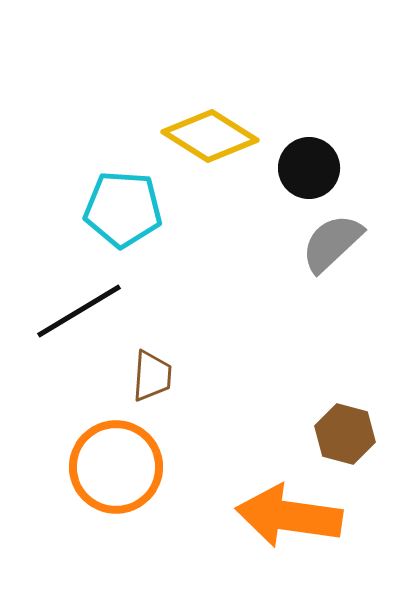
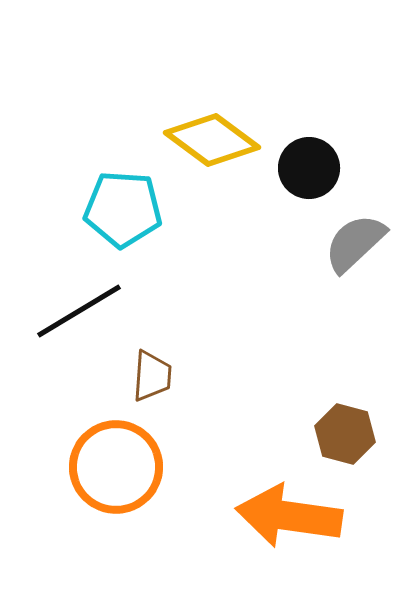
yellow diamond: moved 2 px right, 4 px down; rotated 4 degrees clockwise
gray semicircle: moved 23 px right
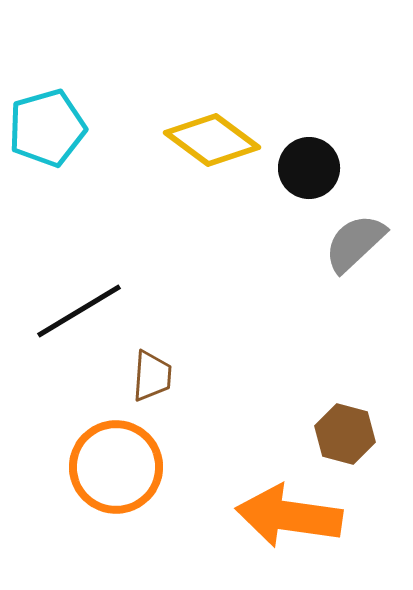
cyan pentagon: moved 76 px left, 81 px up; rotated 20 degrees counterclockwise
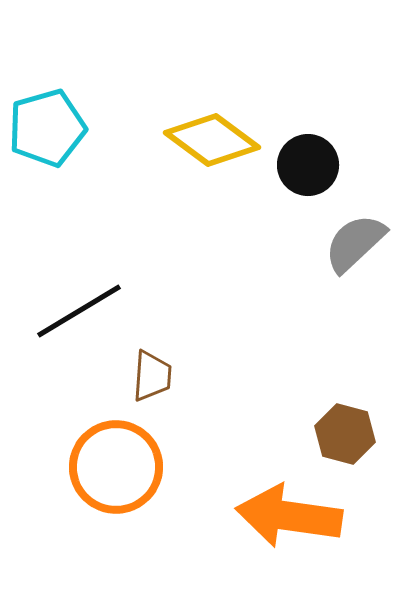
black circle: moved 1 px left, 3 px up
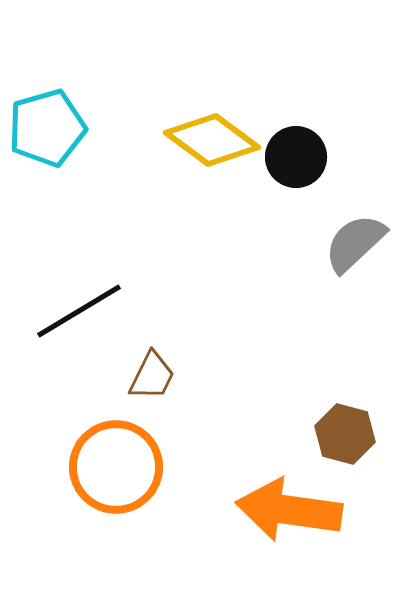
black circle: moved 12 px left, 8 px up
brown trapezoid: rotated 22 degrees clockwise
orange arrow: moved 6 px up
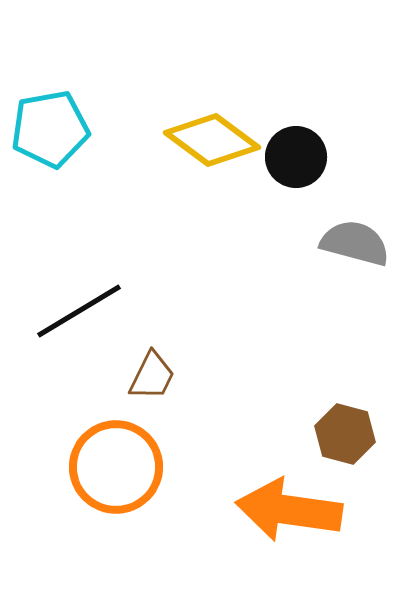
cyan pentagon: moved 3 px right, 1 px down; rotated 6 degrees clockwise
gray semicircle: rotated 58 degrees clockwise
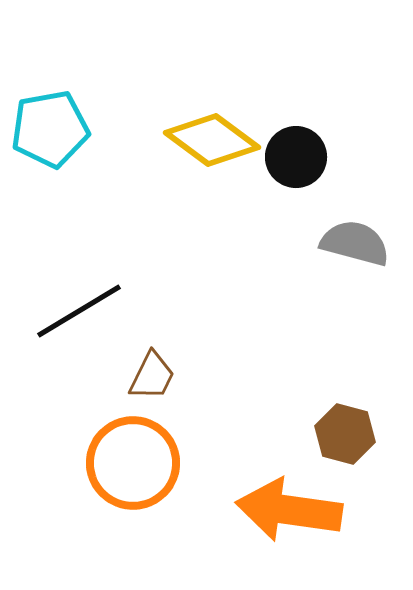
orange circle: moved 17 px right, 4 px up
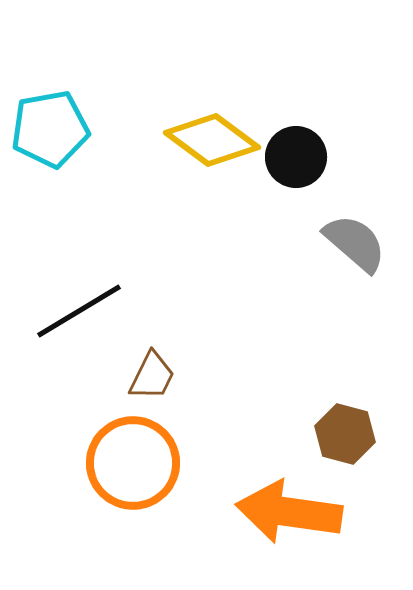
gray semicircle: rotated 26 degrees clockwise
orange arrow: moved 2 px down
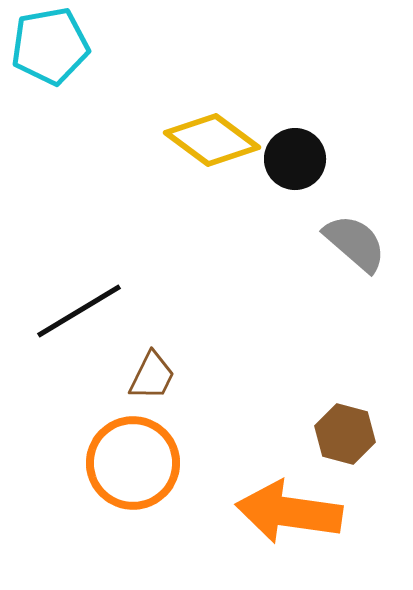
cyan pentagon: moved 83 px up
black circle: moved 1 px left, 2 px down
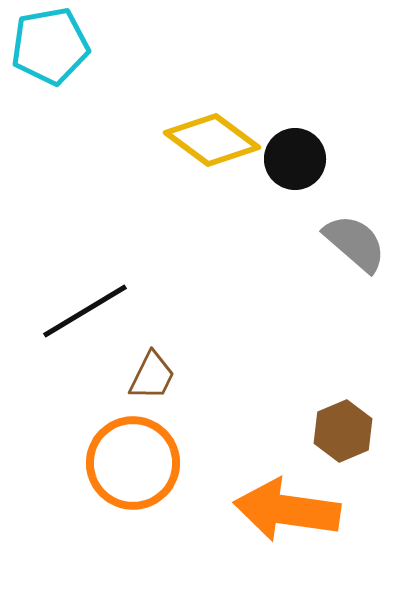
black line: moved 6 px right
brown hexagon: moved 2 px left, 3 px up; rotated 22 degrees clockwise
orange arrow: moved 2 px left, 2 px up
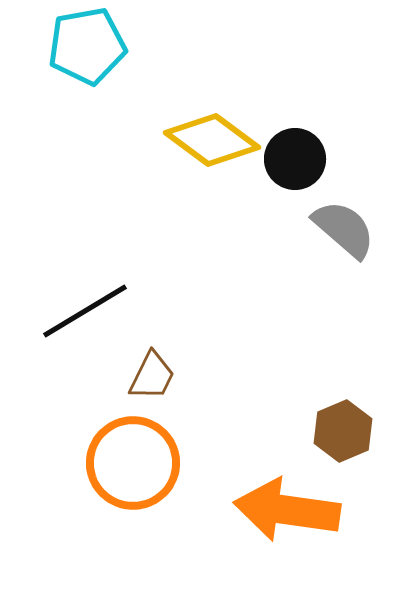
cyan pentagon: moved 37 px right
gray semicircle: moved 11 px left, 14 px up
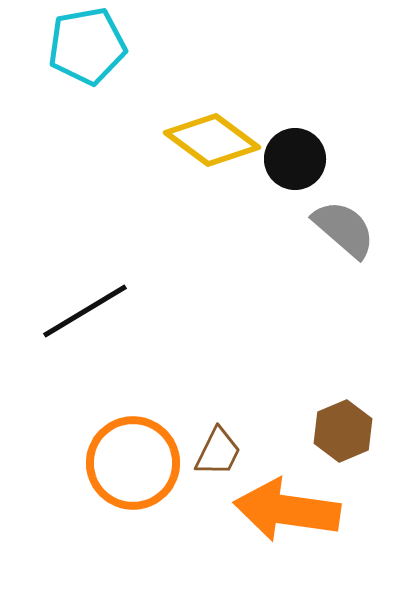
brown trapezoid: moved 66 px right, 76 px down
